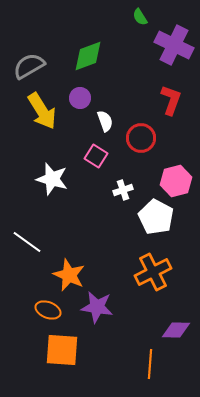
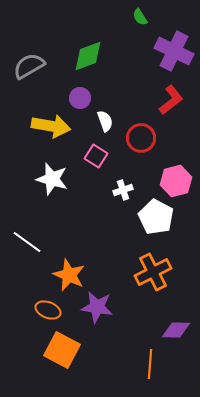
purple cross: moved 6 px down
red L-shape: rotated 32 degrees clockwise
yellow arrow: moved 9 px right, 15 px down; rotated 48 degrees counterclockwise
orange square: rotated 24 degrees clockwise
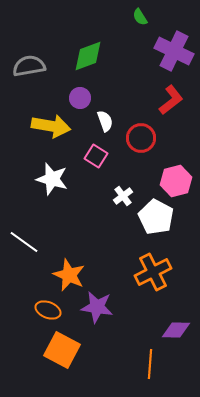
gray semicircle: rotated 20 degrees clockwise
white cross: moved 6 px down; rotated 18 degrees counterclockwise
white line: moved 3 px left
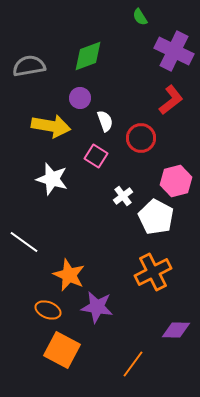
orange line: moved 17 px left; rotated 32 degrees clockwise
